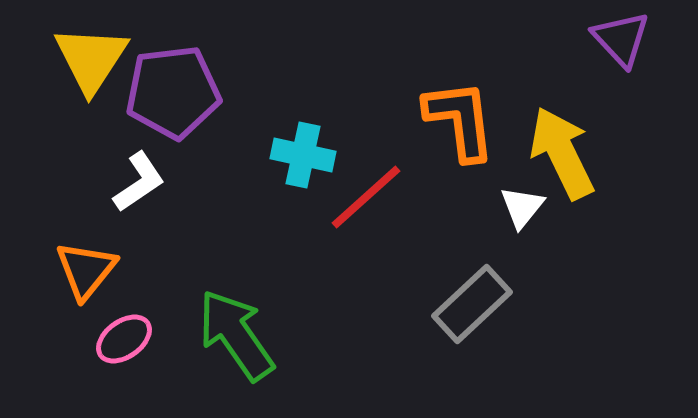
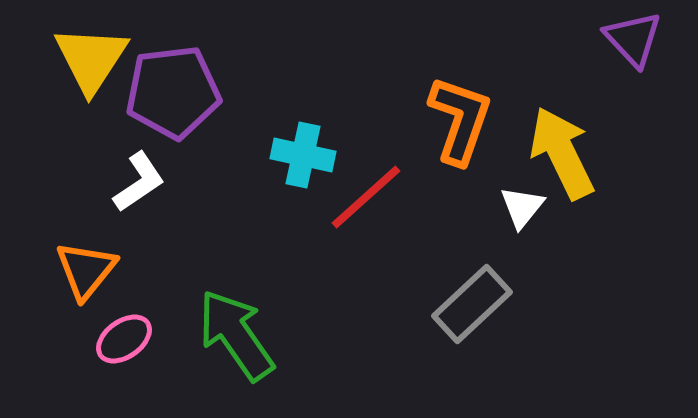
purple triangle: moved 12 px right
orange L-shape: rotated 26 degrees clockwise
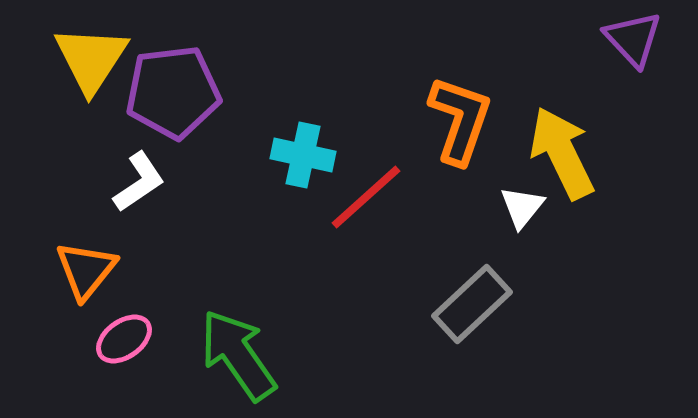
green arrow: moved 2 px right, 20 px down
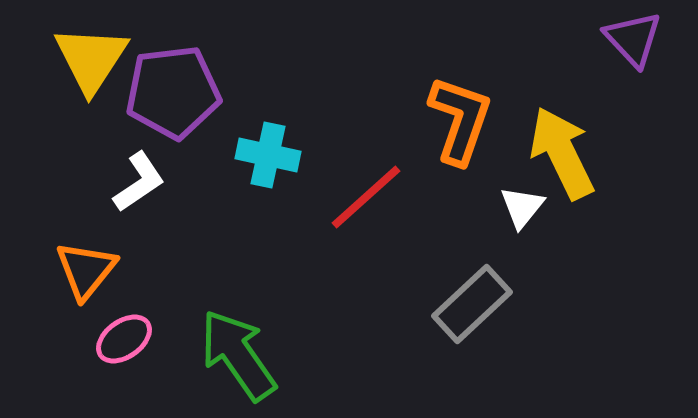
cyan cross: moved 35 px left
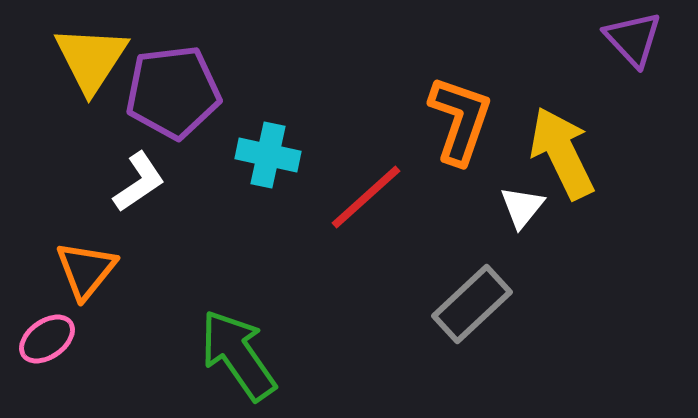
pink ellipse: moved 77 px left
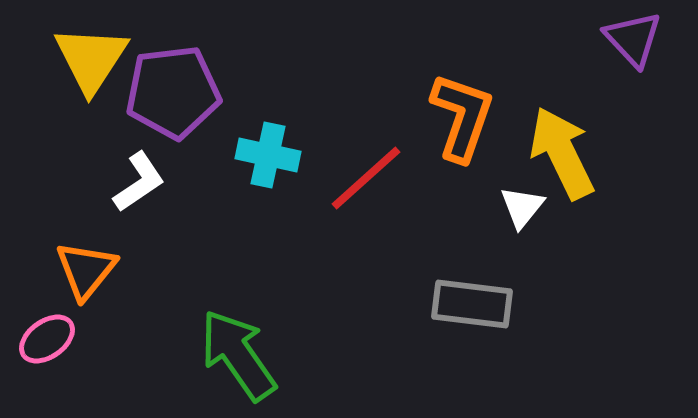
orange L-shape: moved 2 px right, 3 px up
red line: moved 19 px up
gray rectangle: rotated 50 degrees clockwise
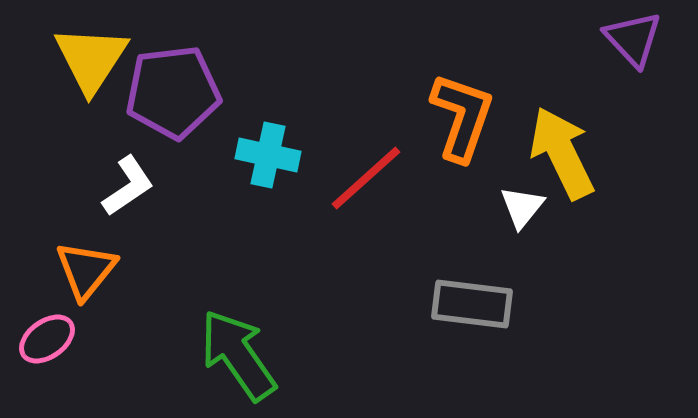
white L-shape: moved 11 px left, 4 px down
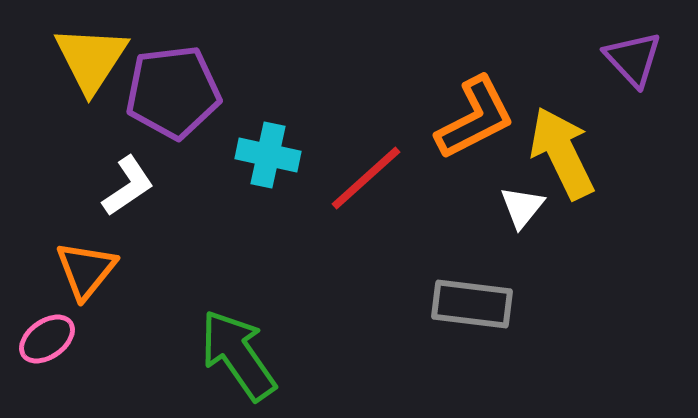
purple triangle: moved 20 px down
orange L-shape: moved 13 px right, 1 px down; rotated 44 degrees clockwise
